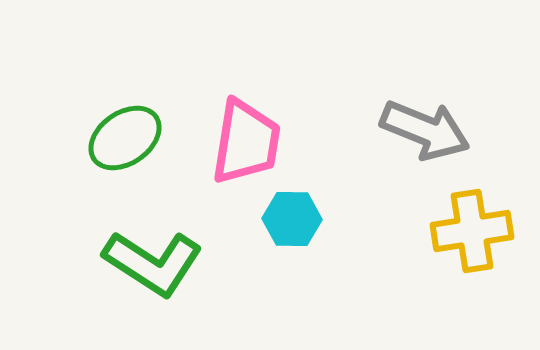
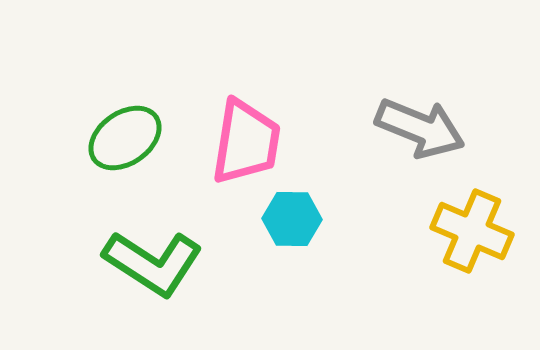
gray arrow: moved 5 px left, 2 px up
yellow cross: rotated 32 degrees clockwise
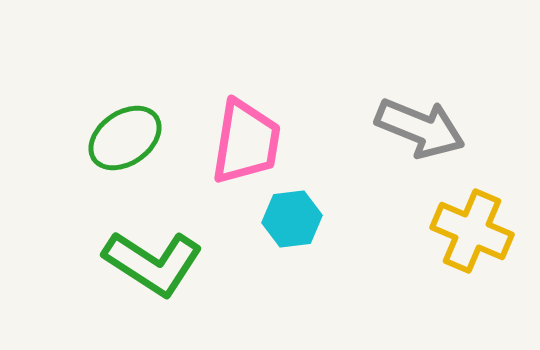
cyan hexagon: rotated 8 degrees counterclockwise
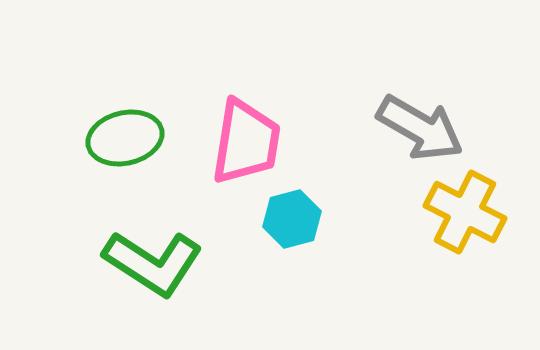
gray arrow: rotated 8 degrees clockwise
green ellipse: rotated 22 degrees clockwise
cyan hexagon: rotated 8 degrees counterclockwise
yellow cross: moved 7 px left, 19 px up; rotated 4 degrees clockwise
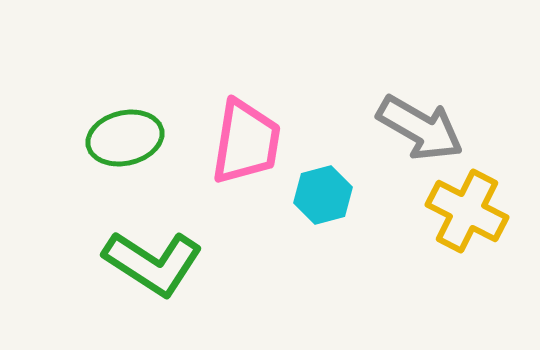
yellow cross: moved 2 px right, 1 px up
cyan hexagon: moved 31 px right, 24 px up
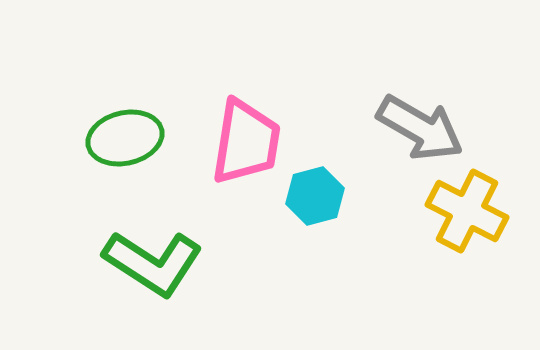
cyan hexagon: moved 8 px left, 1 px down
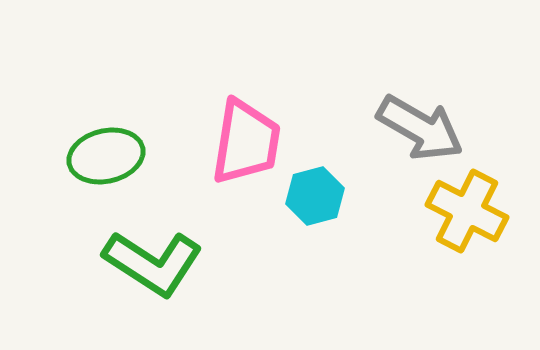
green ellipse: moved 19 px left, 18 px down
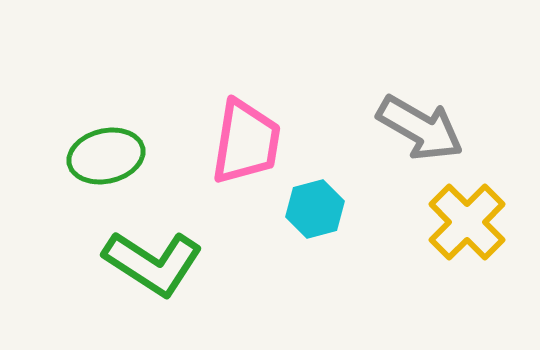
cyan hexagon: moved 13 px down
yellow cross: moved 11 px down; rotated 18 degrees clockwise
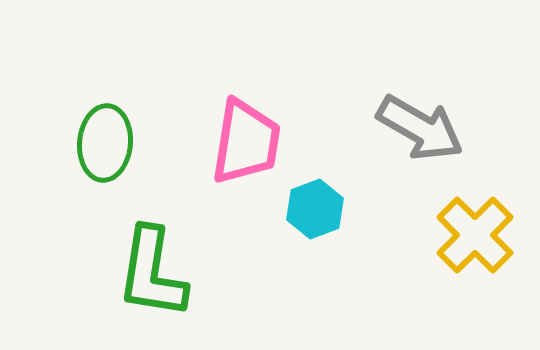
green ellipse: moved 1 px left, 13 px up; rotated 72 degrees counterclockwise
cyan hexagon: rotated 6 degrees counterclockwise
yellow cross: moved 8 px right, 13 px down
green L-shape: moved 1 px left, 10 px down; rotated 66 degrees clockwise
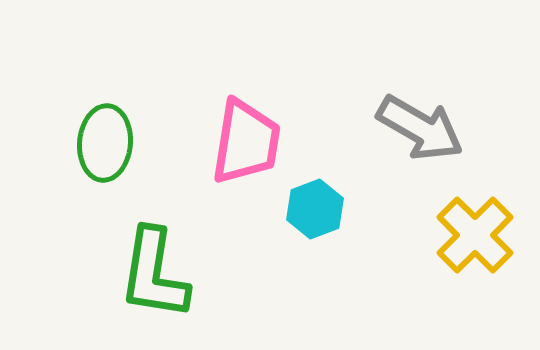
green L-shape: moved 2 px right, 1 px down
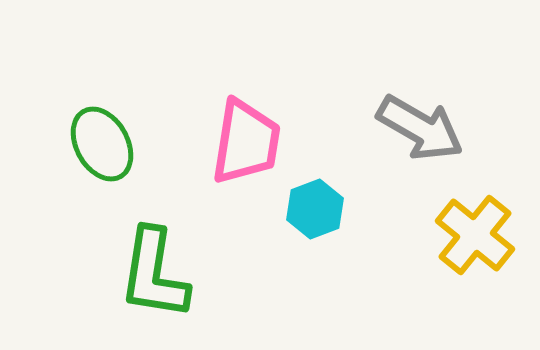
green ellipse: moved 3 px left, 1 px down; rotated 34 degrees counterclockwise
yellow cross: rotated 6 degrees counterclockwise
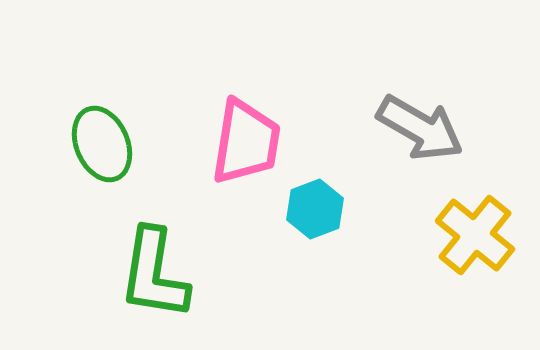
green ellipse: rotated 6 degrees clockwise
